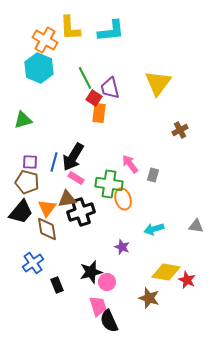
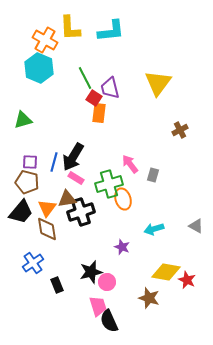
green cross: rotated 24 degrees counterclockwise
gray triangle: rotated 21 degrees clockwise
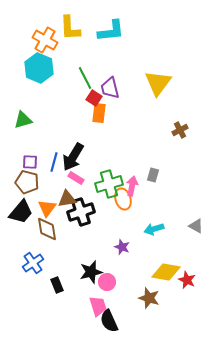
pink arrow: moved 2 px right, 22 px down; rotated 48 degrees clockwise
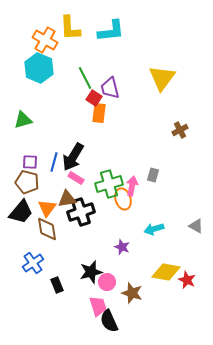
yellow triangle: moved 4 px right, 5 px up
brown star: moved 17 px left, 5 px up
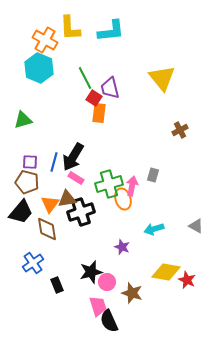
yellow triangle: rotated 16 degrees counterclockwise
orange triangle: moved 3 px right, 4 px up
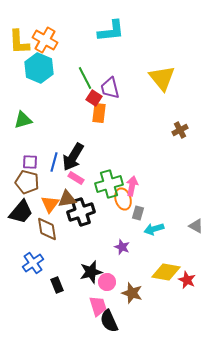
yellow L-shape: moved 51 px left, 14 px down
gray rectangle: moved 15 px left, 38 px down
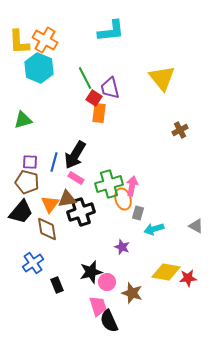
black arrow: moved 2 px right, 2 px up
red star: moved 1 px right, 2 px up; rotated 30 degrees counterclockwise
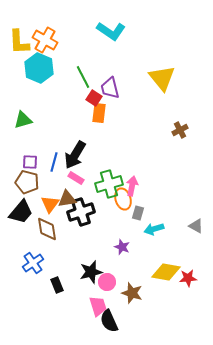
cyan L-shape: rotated 40 degrees clockwise
green line: moved 2 px left, 1 px up
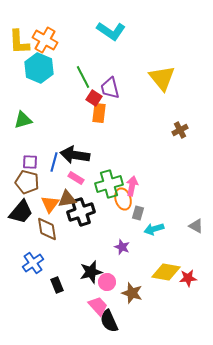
black arrow: rotated 68 degrees clockwise
pink trapezoid: rotated 25 degrees counterclockwise
